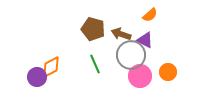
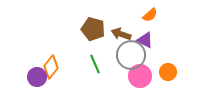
orange diamond: rotated 25 degrees counterclockwise
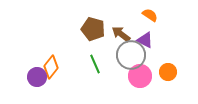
orange semicircle: rotated 105 degrees counterclockwise
brown arrow: rotated 18 degrees clockwise
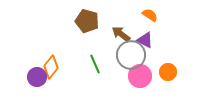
brown pentagon: moved 6 px left, 8 px up
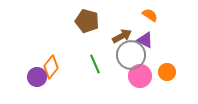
brown arrow: moved 1 px right, 2 px down; rotated 114 degrees clockwise
orange circle: moved 1 px left
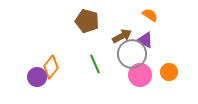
gray circle: moved 1 px right, 1 px up
orange circle: moved 2 px right
pink circle: moved 1 px up
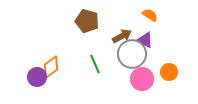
orange diamond: rotated 15 degrees clockwise
pink circle: moved 2 px right, 4 px down
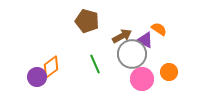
orange semicircle: moved 9 px right, 14 px down
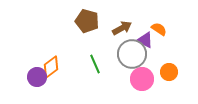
brown arrow: moved 8 px up
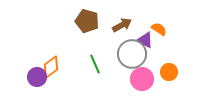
brown arrow: moved 3 px up
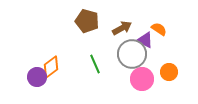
brown arrow: moved 3 px down
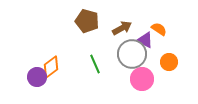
orange circle: moved 10 px up
